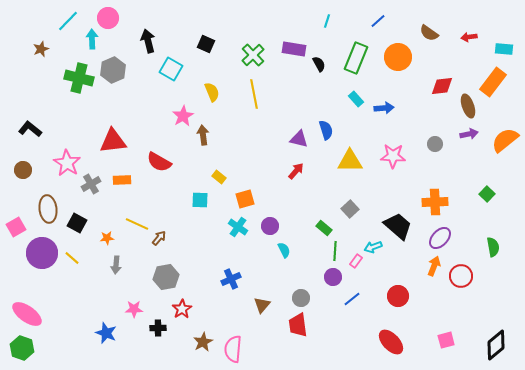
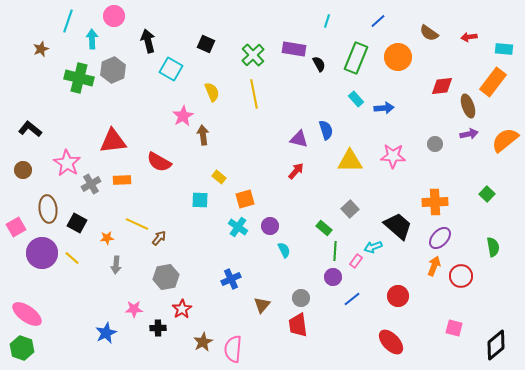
pink circle at (108, 18): moved 6 px right, 2 px up
cyan line at (68, 21): rotated 25 degrees counterclockwise
blue star at (106, 333): rotated 25 degrees clockwise
pink square at (446, 340): moved 8 px right, 12 px up; rotated 30 degrees clockwise
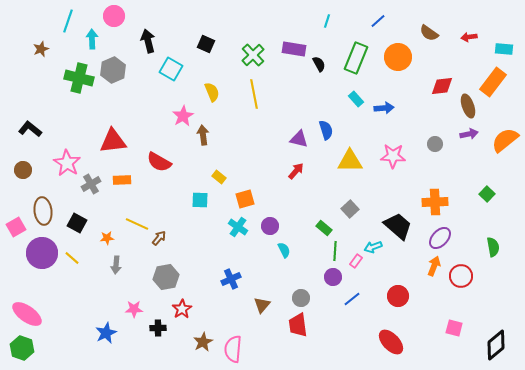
brown ellipse at (48, 209): moved 5 px left, 2 px down
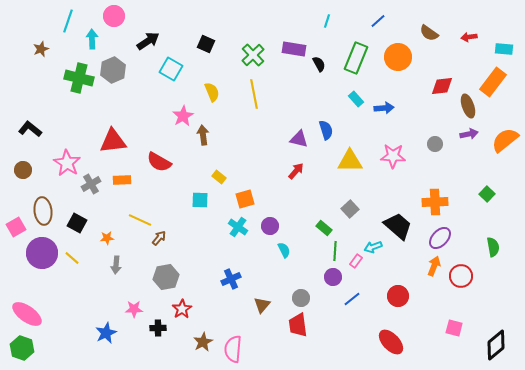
black arrow at (148, 41): rotated 70 degrees clockwise
yellow line at (137, 224): moved 3 px right, 4 px up
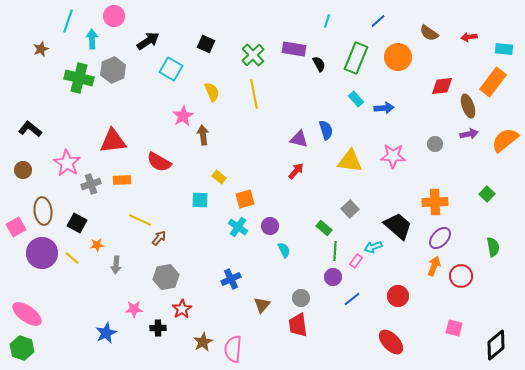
yellow triangle at (350, 161): rotated 8 degrees clockwise
gray cross at (91, 184): rotated 12 degrees clockwise
orange star at (107, 238): moved 10 px left, 7 px down
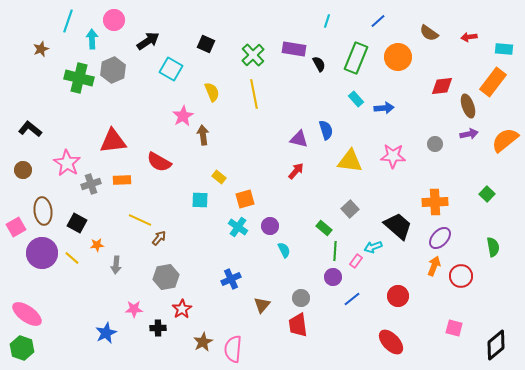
pink circle at (114, 16): moved 4 px down
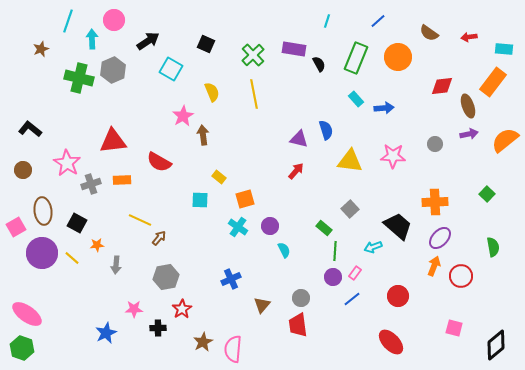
pink rectangle at (356, 261): moved 1 px left, 12 px down
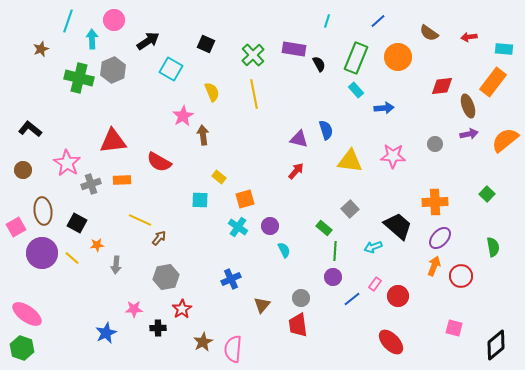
cyan rectangle at (356, 99): moved 9 px up
pink rectangle at (355, 273): moved 20 px right, 11 px down
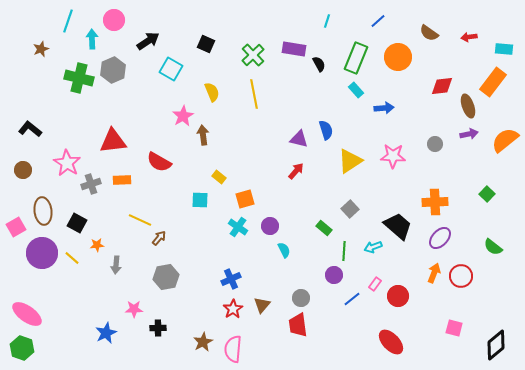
yellow triangle at (350, 161): rotated 40 degrees counterclockwise
green semicircle at (493, 247): rotated 138 degrees clockwise
green line at (335, 251): moved 9 px right
orange arrow at (434, 266): moved 7 px down
purple circle at (333, 277): moved 1 px right, 2 px up
red star at (182, 309): moved 51 px right
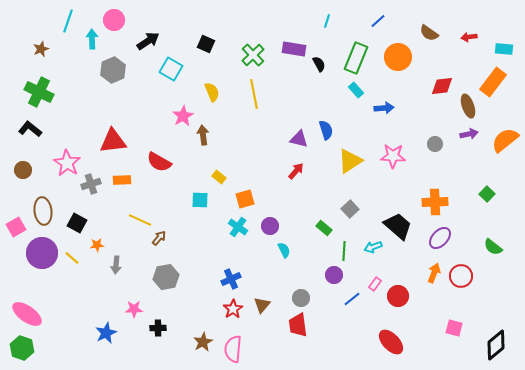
green cross at (79, 78): moved 40 px left, 14 px down; rotated 12 degrees clockwise
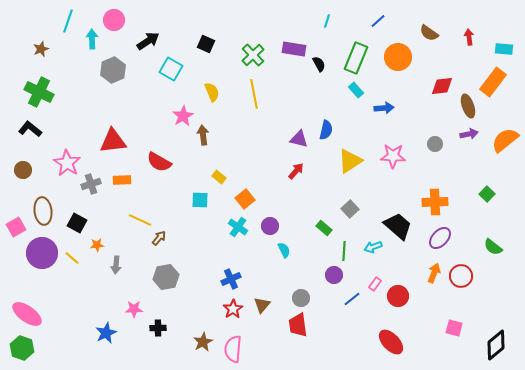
red arrow at (469, 37): rotated 91 degrees clockwise
blue semicircle at (326, 130): rotated 30 degrees clockwise
orange square at (245, 199): rotated 24 degrees counterclockwise
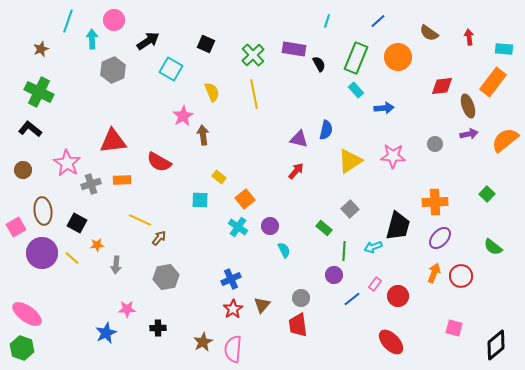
black trapezoid at (398, 226): rotated 64 degrees clockwise
pink star at (134, 309): moved 7 px left
